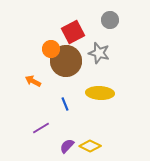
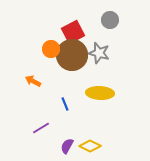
brown circle: moved 6 px right, 6 px up
purple semicircle: rotated 14 degrees counterclockwise
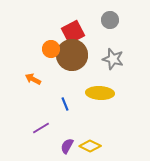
gray star: moved 14 px right, 6 px down
orange arrow: moved 2 px up
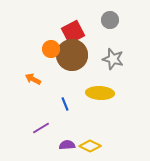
purple semicircle: moved 1 px up; rotated 56 degrees clockwise
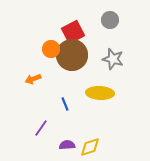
orange arrow: rotated 49 degrees counterclockwise
purple line: rotated 24 degrees counterclockwise
yellow diamond: moved 1 px down; rotated 45 degrees counterclockwise
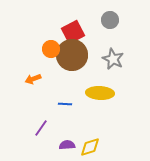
gray star: rotated 10 degrees clockwise
blue line: rotated 64 degrees counterclockwise
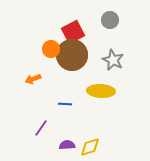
gray star: moved 1 px down
yellow ellipse: moved 1 px right, 2 px up
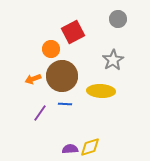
gray circle: moved 8 px right, 1 px up
brown circle: moved 10 px left, 21 px down
gray star: rotated 15 degrees clockwise
purple line: moved 1 px left, 15 px up
purple semicircle: moved 3 px right, 4 px down
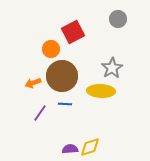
gray star: moved 1 px left, 8 px down
orange arrow: moved 4 px down
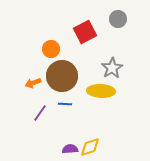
red square: moved 12 px right
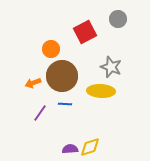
gray star: moved 1 px left, 1 px up; rotated 20 degrees counterclockwise
